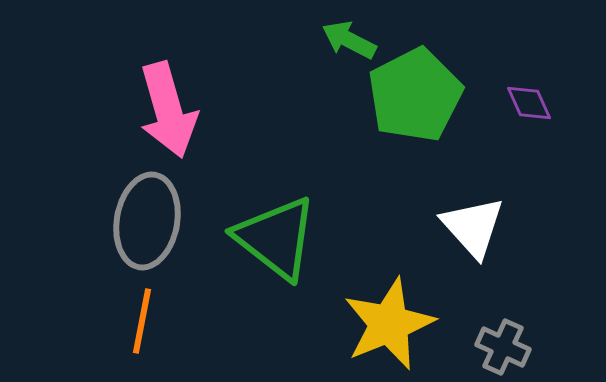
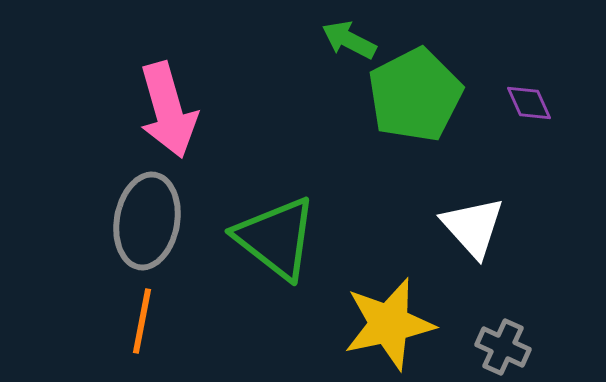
yellow star: rotated 10 degrees clockwise
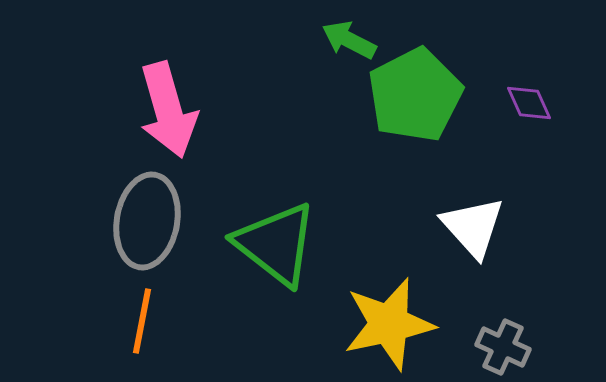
green triangle: moved 6 px down
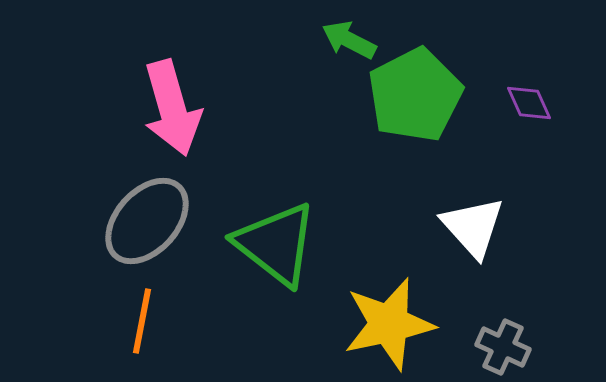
pink arrow: moved 4 px right, 2 px up
gray ellipse: rotated 32 degrees clockwise
